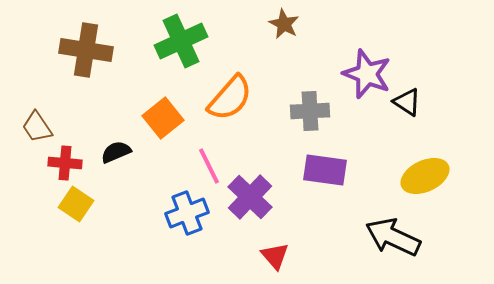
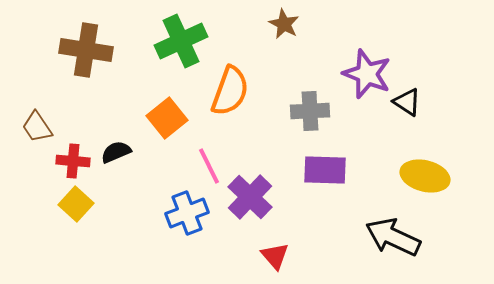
orange semicircle: moved 7 px up; rotated 21 degrees counterclockwise
orange square: moved 4 px right
red cross: moved 8 px right, 2 px up
purple rectangle: rotated 6 degrees counterclockwise
yellow ellipse: rotated 39 degrees clockwise
yellow square: rotated 8 degrees clockwise
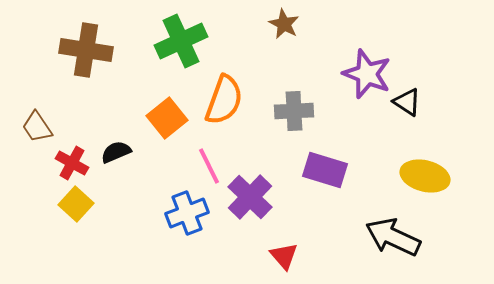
orange semicircle: moved 6 px left, 9 px down
gray cross: moved 16 px left
red cross: moved 1 px left, 2 px down; rotated 24 degrees clockwise
purple rectangle: rotated 15 degrees clockwise
red triangle: moved 9 px right
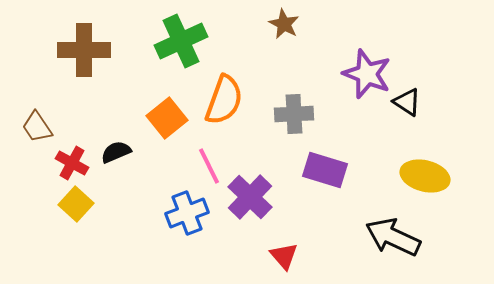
brown cross: moved 2 px left; rotated 9 degrees counterclockwise
gray cross: moved 3 px down
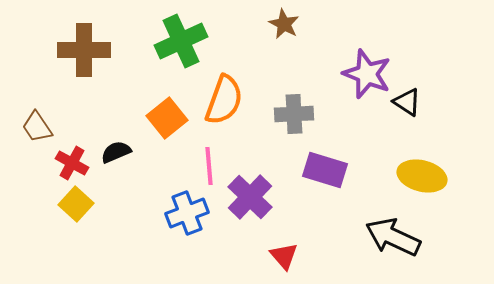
pink line: rotated 21 degrees clockwise
yellow ellipse: moved 3 px left
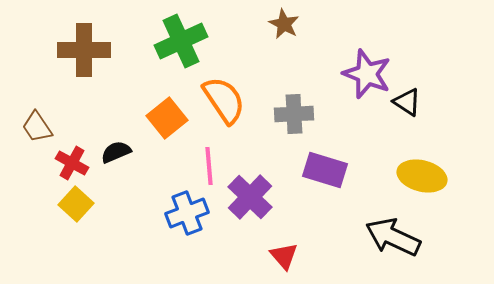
orange semicircle: rotated 54 degrees counterclockwise
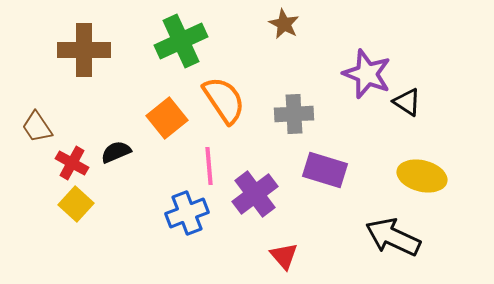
purple cross: moved 5 px right, 3 px up; rotated 9 degrees clockwise
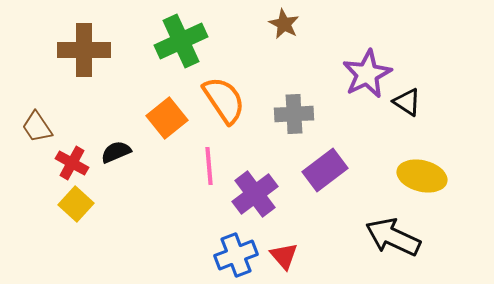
purple star: rotated 24 degrees clockwise
purple rectangle: rotated 54 degrees counterclockwise
blue cross: moved 49 px right, 42 px down
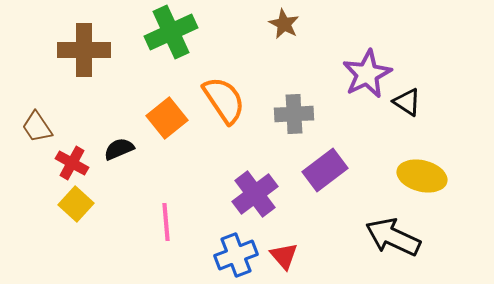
green cross: moved 10 px left, 9 px up
black semicircle: moved 3 px right, 3 px up
pink line: moved 43 px left, 56 px down
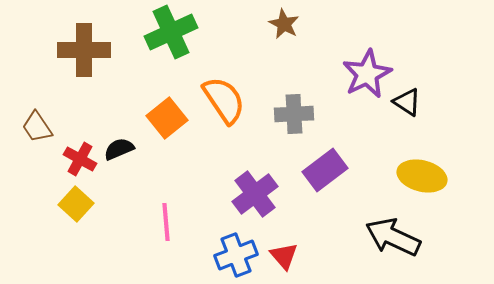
red cross: moved 8 px right, 4 px up
